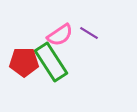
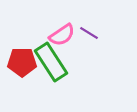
pink semicircle: moved 2 px right
red pentagon: moved 2 px left
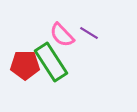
pink semicircle: rotated 80 degrees clockwise
red pentagon: moved 3 px right, 3 px down
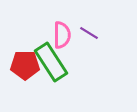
pink semicircle: rotated 136 degrees counterclockwise
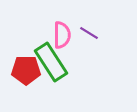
red pentagon: moved 1 px right, 5 px down
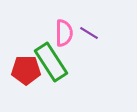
pink semicircle: moved 2 px right, 2 px up
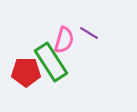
pink semicircle: moved 7 px down; rotated 16 degrees clockwise
red pentagon: moved 2 px down
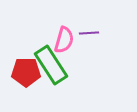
purple line: rotated 36 degrees counterclockwise
green rectangle: moved 3 px down
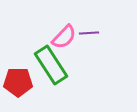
pink semicircle: moved 3 px up; rotated 28 degrees clockwise
red pentagon: moved 8 px left, 10 px down
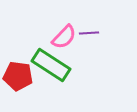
green rectangle: rotated 24 degrees counterclockwise
red pentagon: moved 6 px up; rotated 8 degrees clockwise
